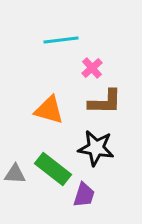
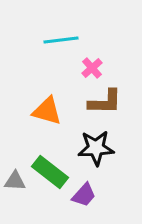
orange triangle: moved 2 px left, 1 px down
black star: rotated 12 degrees counterclockwise
green rectangle: moved 3 px left, 3 px down
gray triangle: moved 7 px down
purple trapezoid: rotated 24 degrees clockwise
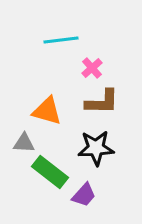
brown L-shape: moved 3 px left
gray triangle: moved 9 px right, 38 px up
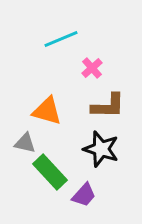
cyan line: moved 1 px up; rotated 16 degrees counterclockwise
brown L-shape: moved 6 px right, 4 px down
gray triangle: moved 1 px right; rotated 10 degrees clockwise
black star: moved 5 px right, 1 px down; rotated 21 degrees clockwise
green rectangle: rotated 9 degrees clockwise
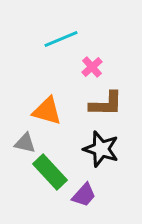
pink cross: moved 1 px up
brown L-shape: moved 2 px left, 2 px up
